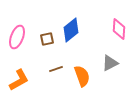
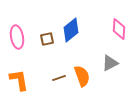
pink ellipse: rotated 30 degrees counterclockwise
brown line: moved 3 px right, 9 px down
orange L-shape: rotated 70 degrees counterclockwise
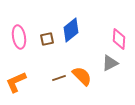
pink diamond: moved 10 px down
pink ellipse: moved 2 px right
orange semicircle: rotated 25 degrees counterclockwise
orange L-shape: moved 3 px left, 2 px down; rotated 105 degrees counterclockwise
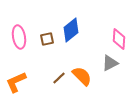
brown line: rotated 24 degrees counterclockwise
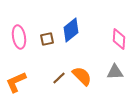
gray triangle: moved 5 px right, 9 px down; rotated 24 degrees clockwise
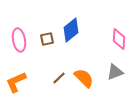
pink ellipse: moved 3 px down
gray triangle: rotated 18 degrees counterclockwise
orange semicircle: moved 2 px right, 2 px down
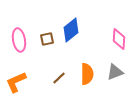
orange semicircle: moved 3 px right, 4 px up; rotated 45 degrees clockwise
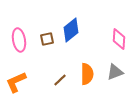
brown line: moved 1 px right, 2 px down
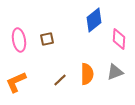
blue diamond: moved 23 px right, 10 px up
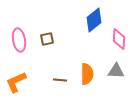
gray triangle: moved 1 px right, 1 px up; rotated 24 degrees clockwise
brown line: rotated 48 degrees clockwise
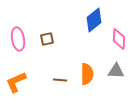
pink ellipse: moved 1 px left, 1 px up
